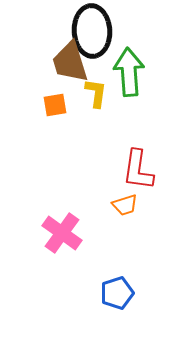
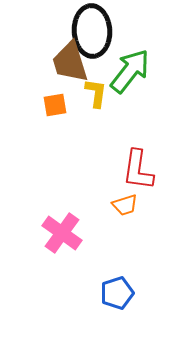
green arrow: moved 1 px right, 1 px up; rotated 42 degrees clockwise
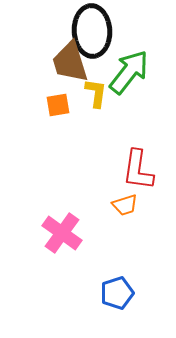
green arrow: moved 1 px left, 1 px down
orange square: moved 3 px right
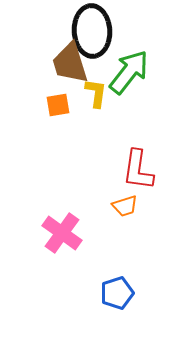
brown trapezoid: moved 1 px down
orange trapezoid: moved 1 px down
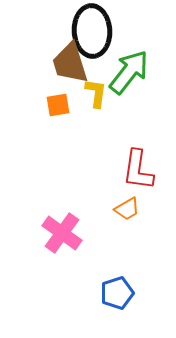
orange trapezoid: moved 2 px right, 3 px down; rotated 12 degrees counterclockwise
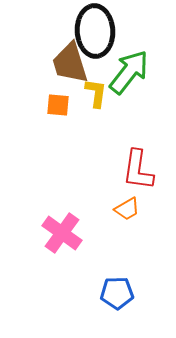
black ellipse: moved 3 px right
orange square: rotated 15 degrees clockwise
blue pentagon: rotated 16 degrees clockwise
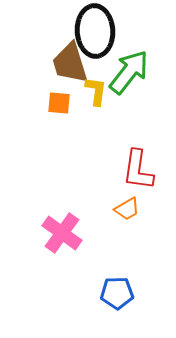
yellow L-shape: moved 2 px up
orange square: moved 1 px right, 2 px up
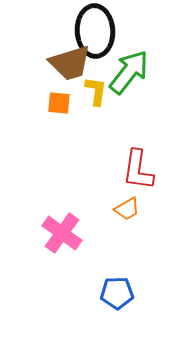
brown trapezoid: rotated 90 degrees counterclockwise
